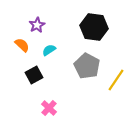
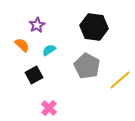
yellow line: moved 4 px right; rotated 15 degrees clockwise
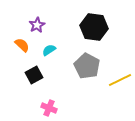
yellow line: rotated 15 degrees clockwise
pink cross: rotated 21 degrees counterclockwise
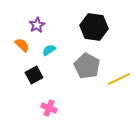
yellow line: moved 1 px left, 1 px up
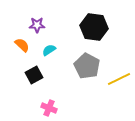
purple star: rotated 28 degrees clockwise
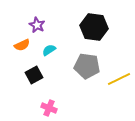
purple star: rotated 28 degrees clockwise
orange semicircle: rotated 112 degrees clockwise
gray pentagon: rotated 20 degrees counterclockwise
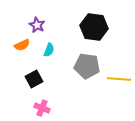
cyan semicircle: rotated 144 degrees clockwise
black square: moved 4 px down
yellow line: rotated 30 degrees clockwise
pink cross: moved 7 px left
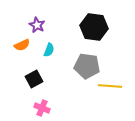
yellow line: moved 9 px left, 7 px down
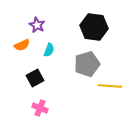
gray pentagon: moved 2 px up; rotated 25 degrees counterclockwise
black square: moved 1 px right, 1 px up
pink cross: moved 2 px left
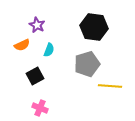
black square: moved 2 px up
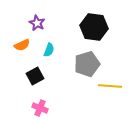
purple star: moved 2 px up
